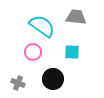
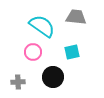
cyan square: rotated 14 degrees counterclockwise
black circle: moved 2 px up
gray cross: moved 1 px up; rotated 24 degrees counterclockwise
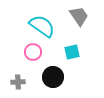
gray trapezoid: moved 3 px right, 1 px up; rotated 50 degrees clockwise
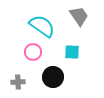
cyan square: rotated 14 degrees clockwise
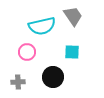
gray trapezoid: moved 6 px left
cyan semicircle: rotated 132 degrees clockwise
pink circle: moved 6 px left
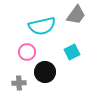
gray trapezoid: moved 3 px right, 1 px up; rotated 70 degrees clockwise
cyan square: rotated 28 degrees counterclockwise
black circle: moved 8 px left, 5 px up
gray cross: moved 1 px right, 1 px down
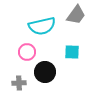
cyan square: rotated 28 degrees clockwise
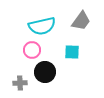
gray trapezoid: moved 5 px right, 6 px down
pink circle: moved 5 px right, 2 px up
gray cross: moved 1 px right
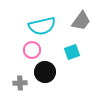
cyan square: rotated 21 degrees counterclockwise
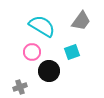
cyan semicircle: rotated 136 degrees counterclockwise
pink circle: moved 2 px down
black circle: moved 4 px right, 1 px up
gray cross: moved 4 px down; rotated 16 degrees counterclockwise
